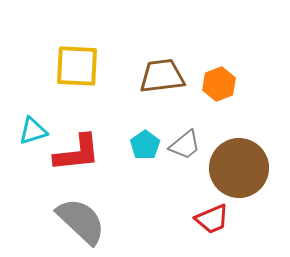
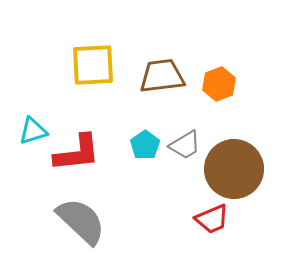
yellow square: moved 16 px right, 1 px up; rotated 6 degrees counterclockwise
gray trapezoid: rotated 8 degrees clockwise
brown circle: moved 5 px left, 1 px down
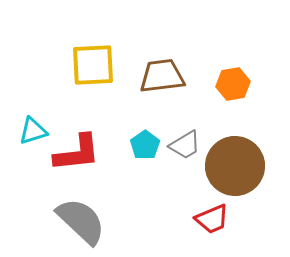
orange hexagon: moved 14 px right; rotated 12 degrees clockwise
brown circle: moved 1 px right, 3 px up
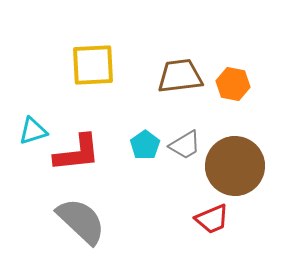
brown trapezoid: moved 18 px right
orange hexagon: rotated 20 degrees clockwise
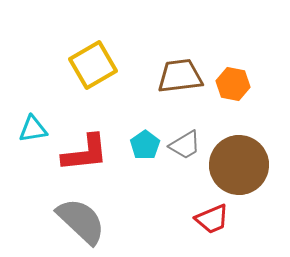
yellow square: rotated 27 degrees counterclockwise
cyan triangle: moved 2 px up; rotated 8 degrees clockwise
red L-shape: moved 8 px right
brown circle: moved 4 px right, 1 px up
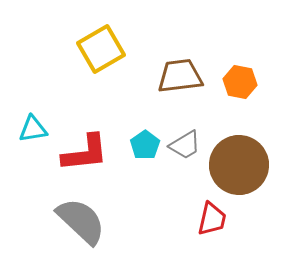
yellow square: moved 8 px right, 16 px up
orange hexagon: moved 7 px right, 2 px up
red trapezoid: rotated 54 degrees counterclockwise
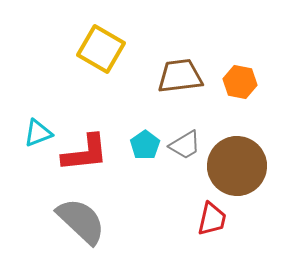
yellow square: rotated 30 degrees counterclockwise
cyan triangle: moved 5 px right, 4 px down; rotated 12 degrees counterclockwise
brown circle: moved 2 px left, 1 px down
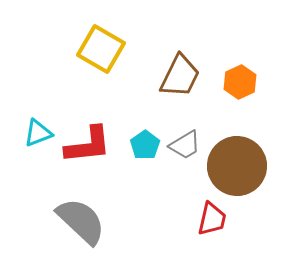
brown trapezoid: rotated 123 degrees clockwise
orange hexagon: rotated 24 degrees clockwise
red L-shape: moved 3 px right, 8 px up
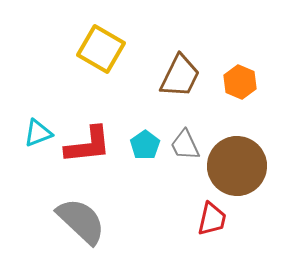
orange hexagon: rotated 12 degrees counterclockwise
gray trapezoid: rotated 96 degrees clockwise
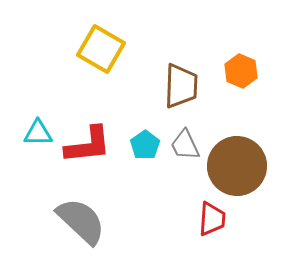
brown trapezoid: moved 1 px right, 10 px down; rotated 24 degrees counterclockwise
orange hexagon: moved 1 px right, 11 px up
cyan triangle: rotated 20 degrees clockwise
red trapezoid: rotated 9 degrees counterclockwise
